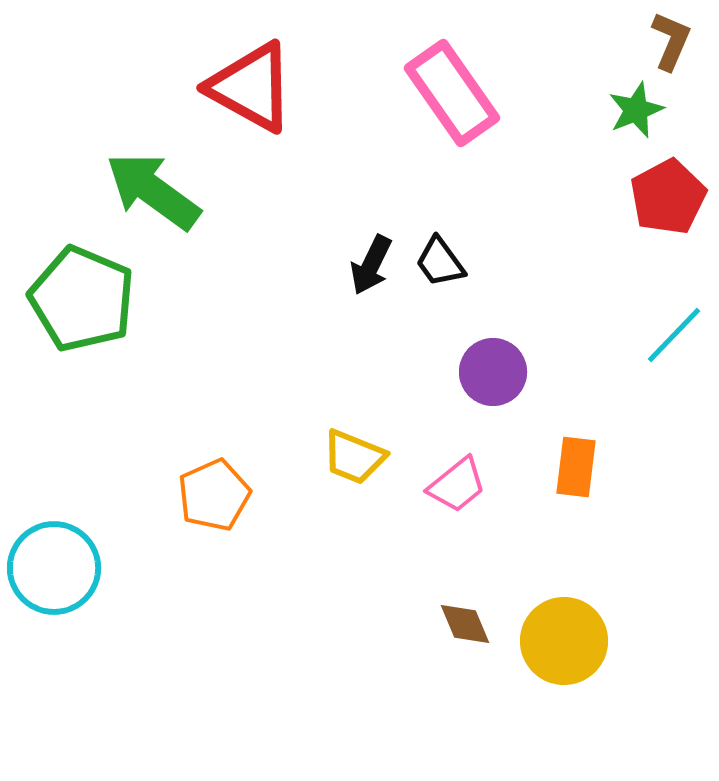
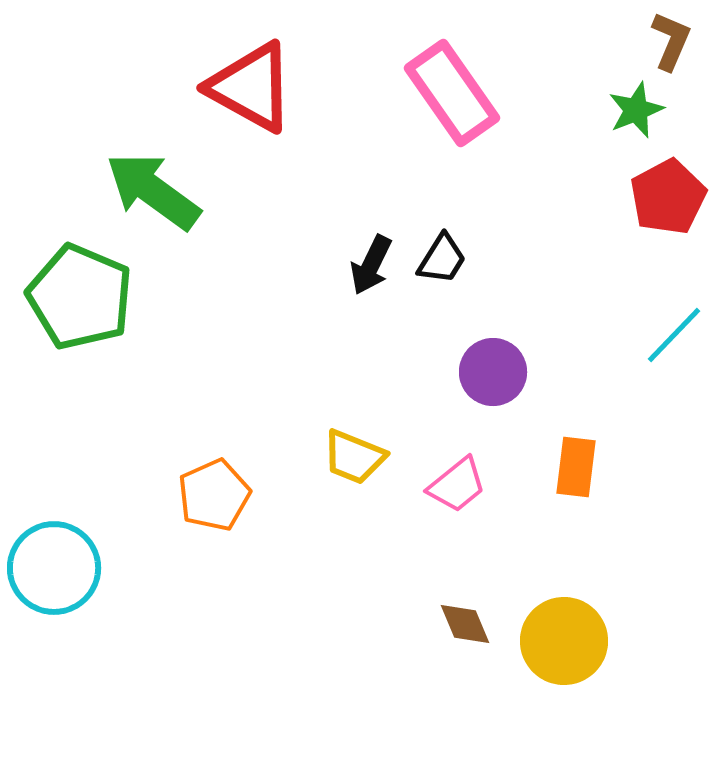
black trapezoid: moved 2 px right, 3 px up; rotated 112 degrees counterclockwise
green pentagon: moved 2 px left, 2 px up
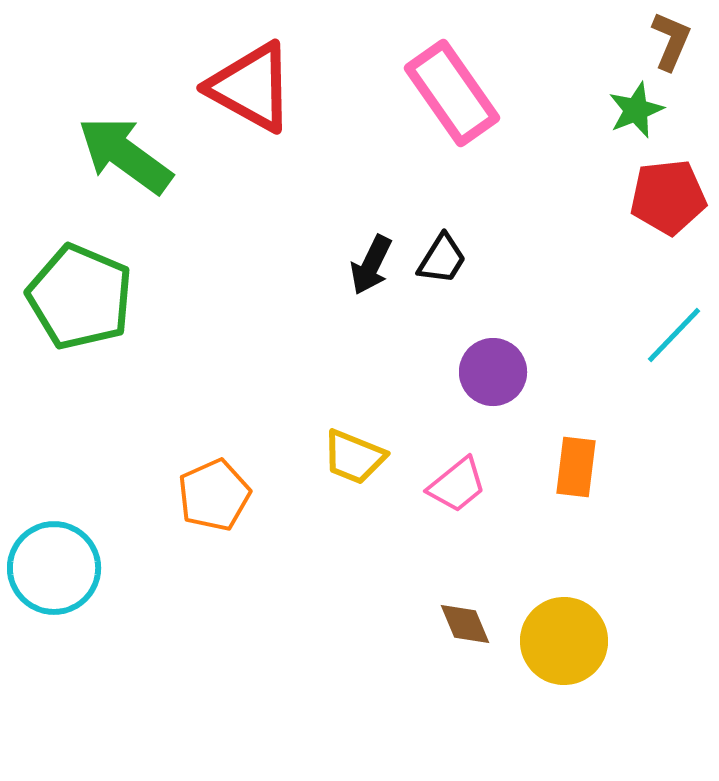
green arrow: moved 28 px left, 36 px up
red pentagon: rotated 22 degrees clockwise
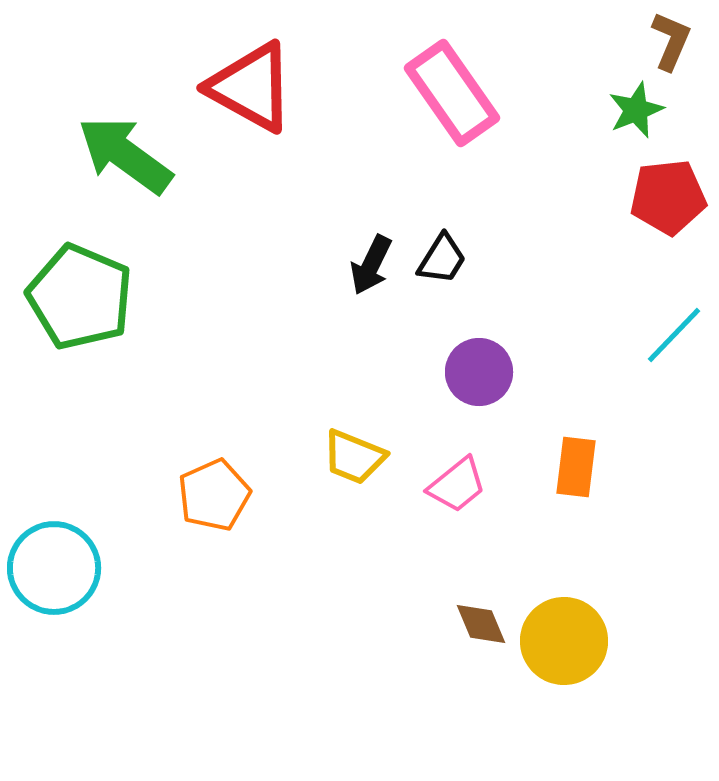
purple circle: moved 14 px left
brown diamond: moved 16 px right
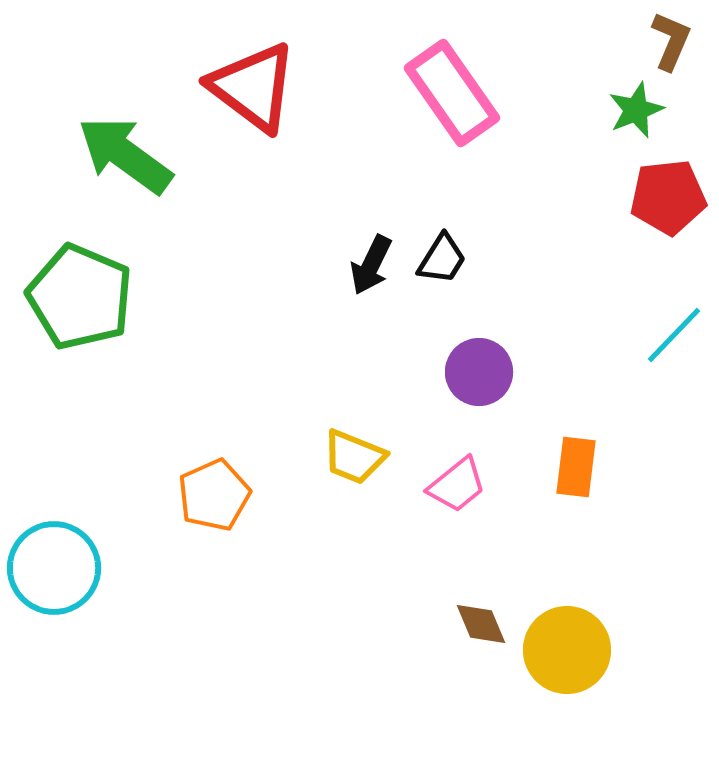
red triangle: moved 2 px right; rotated 8 degrees clockwise
yellow circle: moved 3 px right, 9 px down
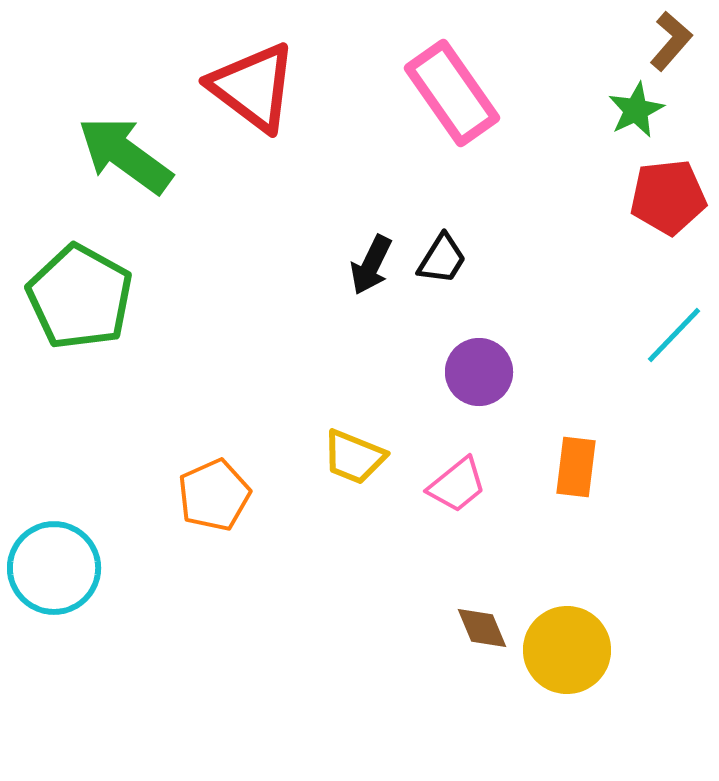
brown L-shape: rotated 18 degrees clockwise
green star: rotated 4 degrees counterclockwise
green pentagon: rotated 6 degrees clockwise
brown diamond: moved 1 px right, 4 px down
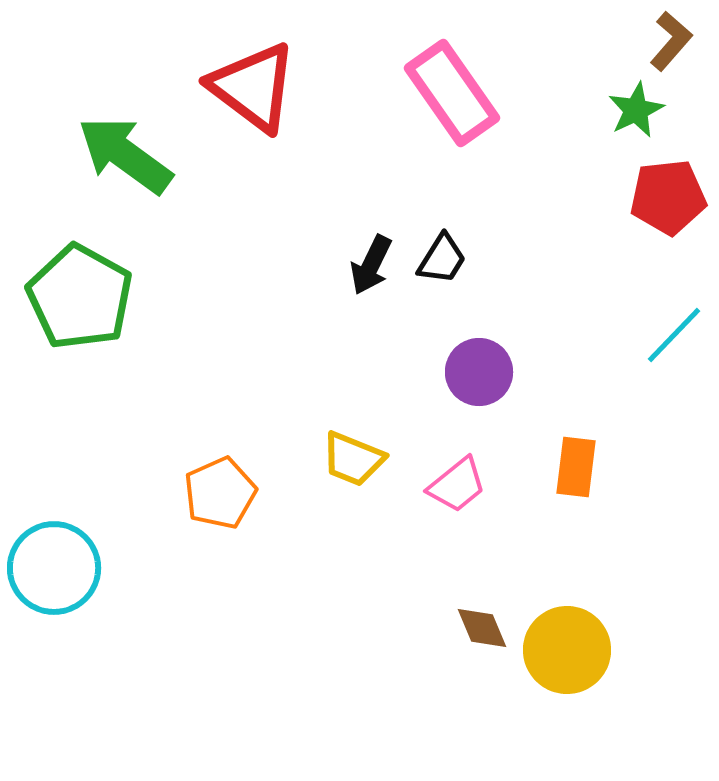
yellow trapezoid: moved 1 px left, 2 px down
orange pentagon: moved 6 px right, 2 px up
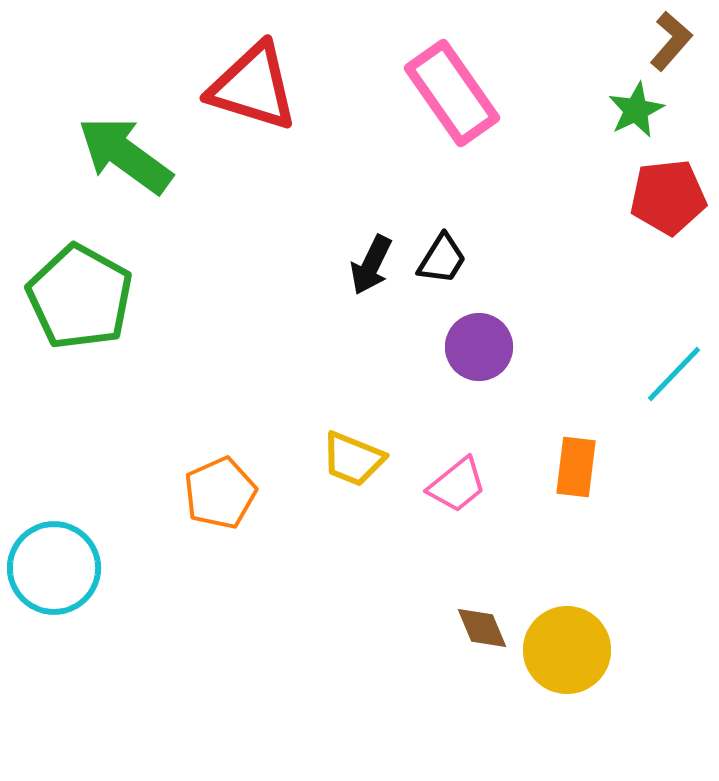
red triangle: rotated 20 degrees counterclockwise
cyan line: moved 39 px down
purple circle: moved 25 px up
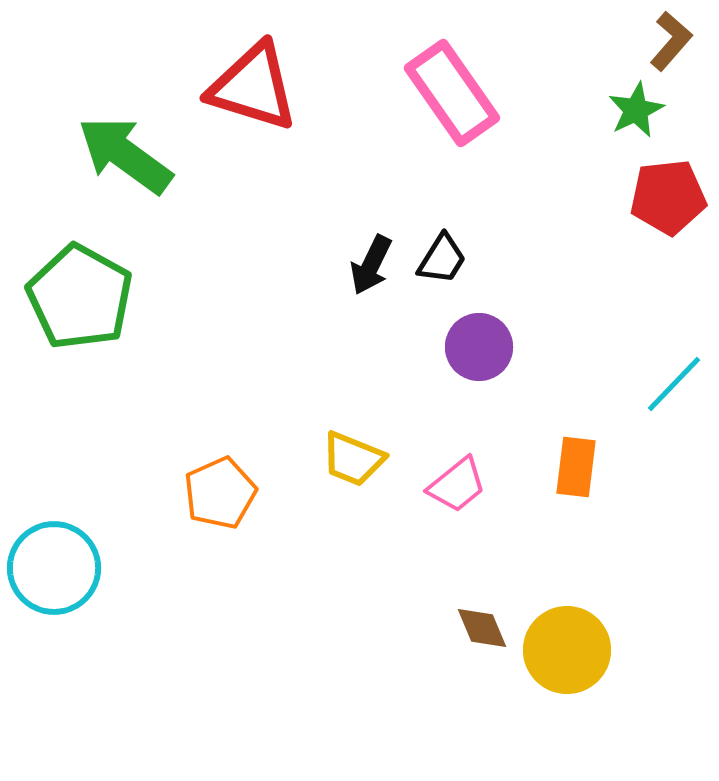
cyan line: moved 10 px down
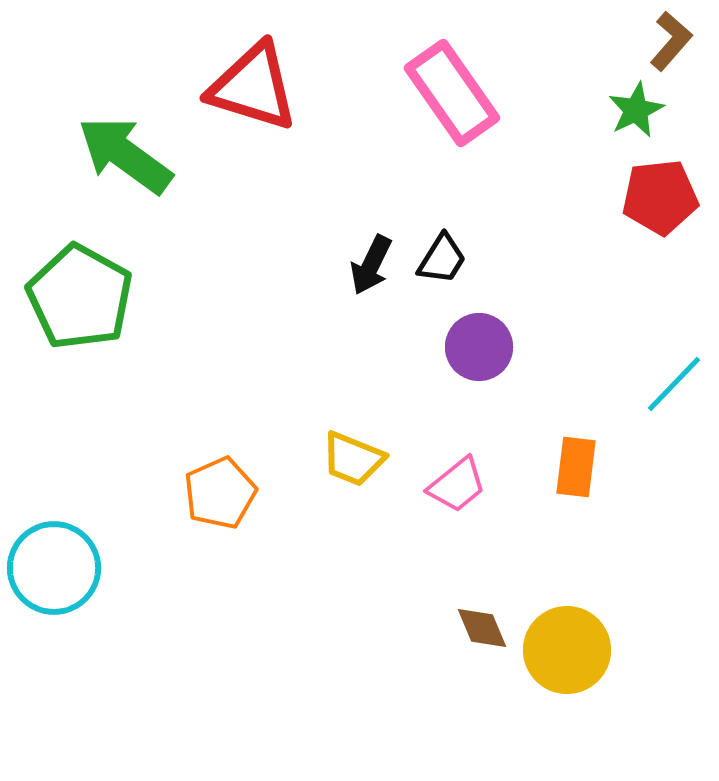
red pentagon: moved 8 px left
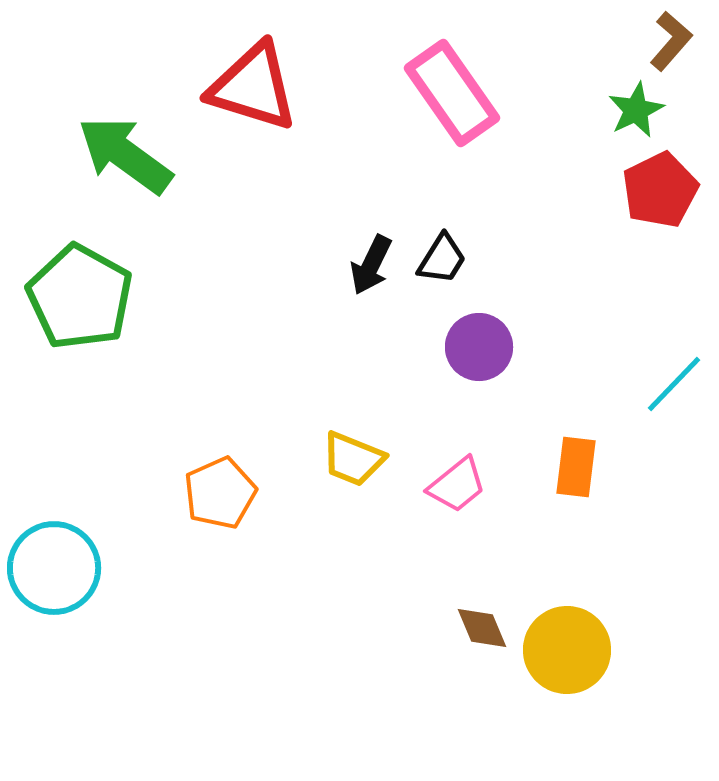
red pentagon: moved 7 px up; rotated 20 degrees counterclockwise
